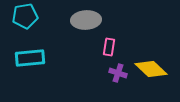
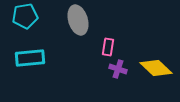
gray ellipse: moved 8 px left; rotated 76 degrees clockwise
pink rectangle: moved 1 px left
yellow diamond: moved 5 px right, 1 px up
purple cross: moved 4 px up
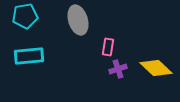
cyan rectangle: moved 1 px left, 2 px up
purple cross: rotated 36 degrees counterclockwise
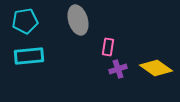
cyan pentagon: moved 5 px down
yellow diamond: rotated 8 degrees counterclockwise
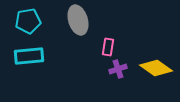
cyan pentagon: moved 3 px right
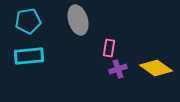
pink rectangle: moved 1 px right, 1 px down
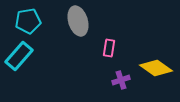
gray ellipse: moved 1 px down
cyan rectangle: moved 10 px left; rotated 44 degrees counterclockwise
purple cross: moved 3 px right, 11 px down
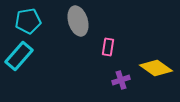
pink rectangle: moved 1 px left, 1 px up
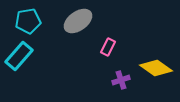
gray ellipse: rotated 72 degrees clockwise
pink rectangle: rotated 18 degrees clockwise
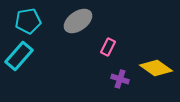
purple cross: moved 1 px left, 1 px up; rotated 36 degrees clockwise
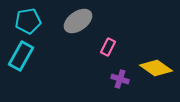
cyan rectangle: moved 2 px right; rotated 12 degrees counterclockwise
